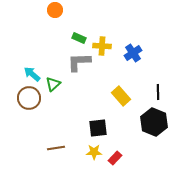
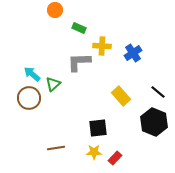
green rectangle: moved 10 px up
black line: rotated 49 degrees counterclockwise
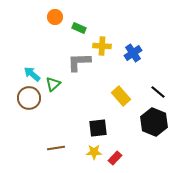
orange circle: moved 7 px down
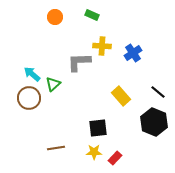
green rectangle: moved 13 px right, 13 px up
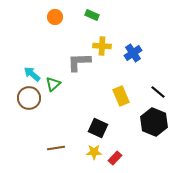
yellow rectangle: rotated 18 degrees clockwise
black square: rotated 30 degrees clockwise
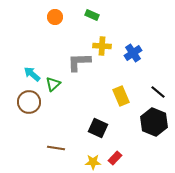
brown circle: moved 4 px down
brown line: rotated 18 degrees clockwise
yellow star: moved 1 px left, 10 px down
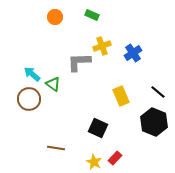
yellow cross: rotated 24 degrees counterclockwise
green triangle: rotated 42 degrees counterclockwise
brown circle: moved 3 px up
yellow star: moved 1 px right; rotated 28 degrees clockwise
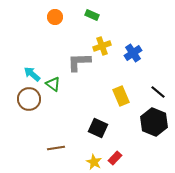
brown line: rotated 18 degrees counterclockwise
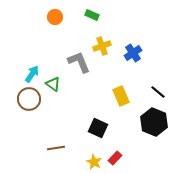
gray L-shape: rotated 70 degrees clockwise
cyan arrow: rotated 84 degrees clockwise
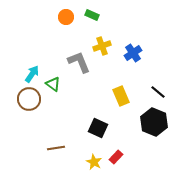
orange circle: moved 11 px right
red rectangle: moved 1 px right, 1 px up
